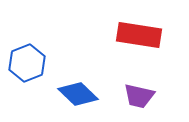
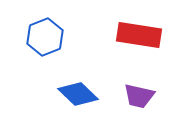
blue hexagon: moved 18 px right, 26 px up
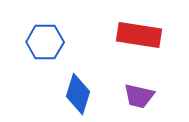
blue hexagon: moved 5 px down; rotated 21 degrees clockwise
blue diamond: rotated 63 degrees clockwise
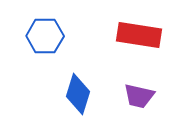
blue hexagon: moved 6 px up
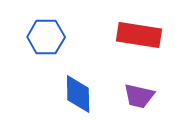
blue hexagon: moved 1 px right, 1 px down
blue diamond: rotated 18 degrees counterclockwise
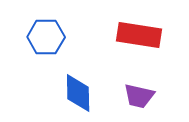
blue diamond: moved 1 px up
